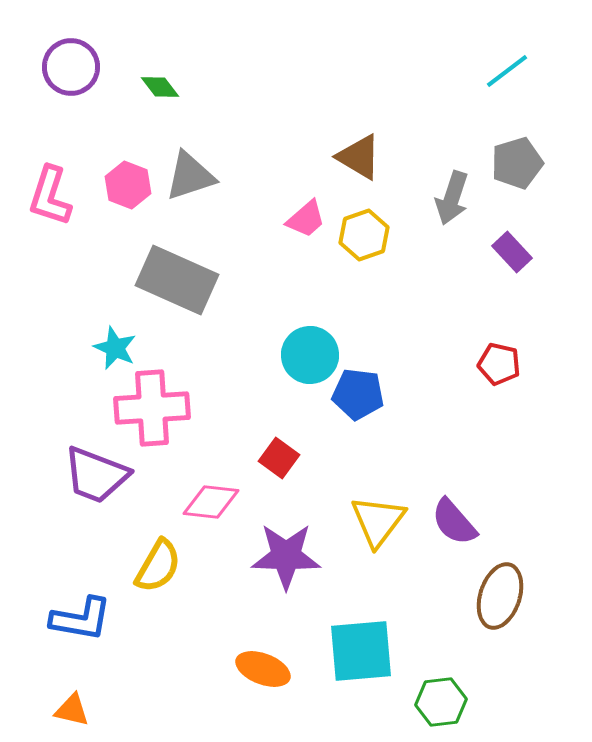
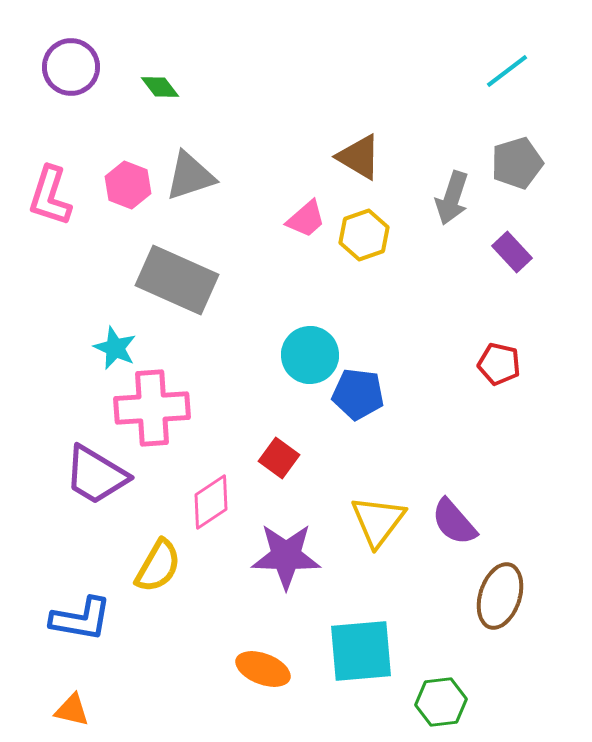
purple trapezoid: rotated 10 degrees clockwise
pink diamond: rotated 40 degrees counterclockwise
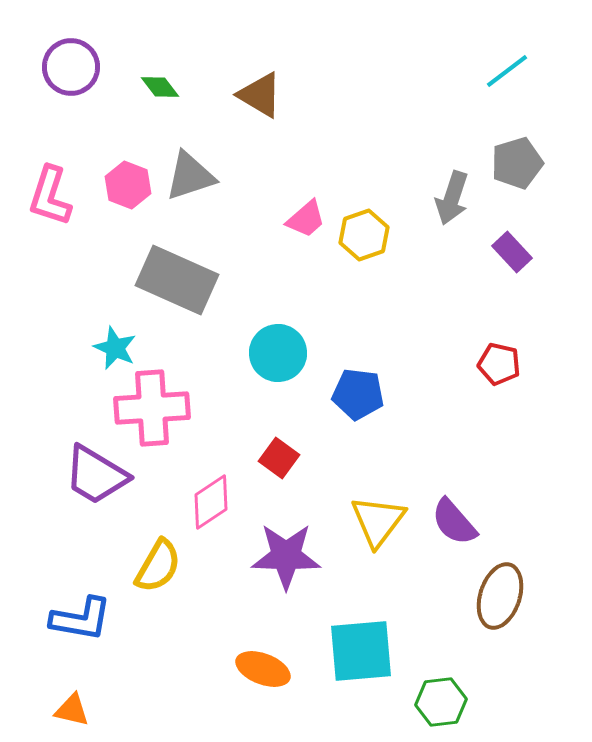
brown triangle: moved 99 px left, 62 px up
cyan circle: moved 32 px left, 2 px up
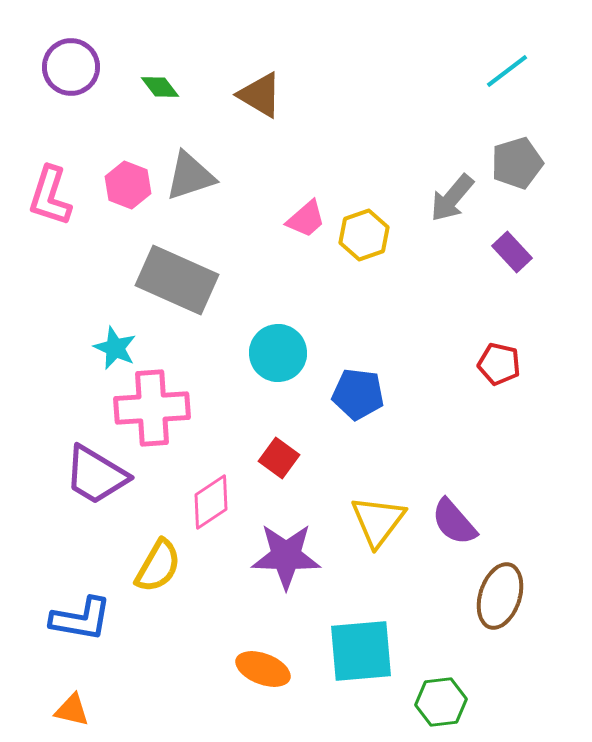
gray arrow: rotated 22 degrees clockwise
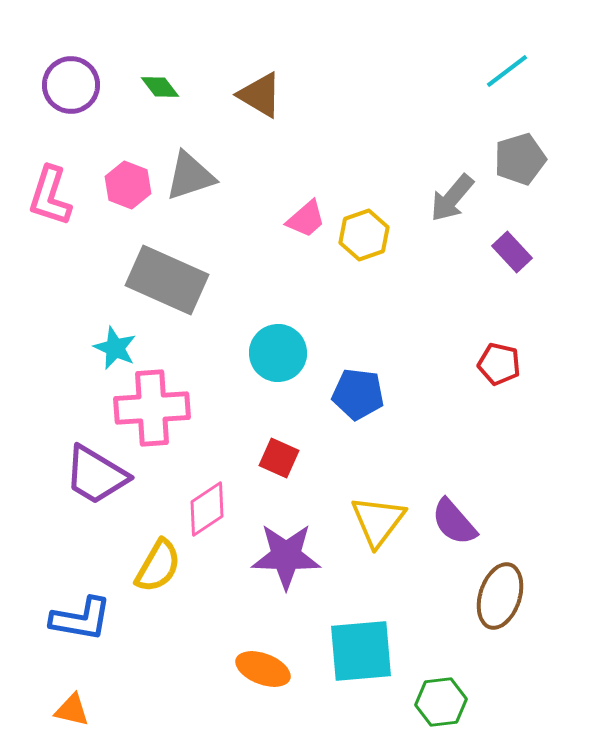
purple circle: moved 18 px down
gray pentagon: moved 3 px right, 4 px up
gray rectangle: moved 10 px left
red square: rotated 12 degrees counterclockwise
pink diamond: moved 4 px left, 7 px down
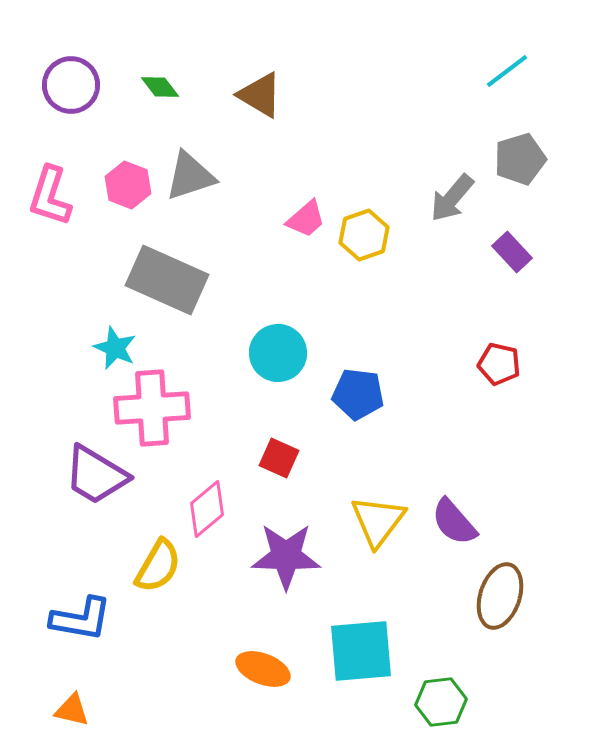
pink diamond: rotated 6 degrees counterclockwise
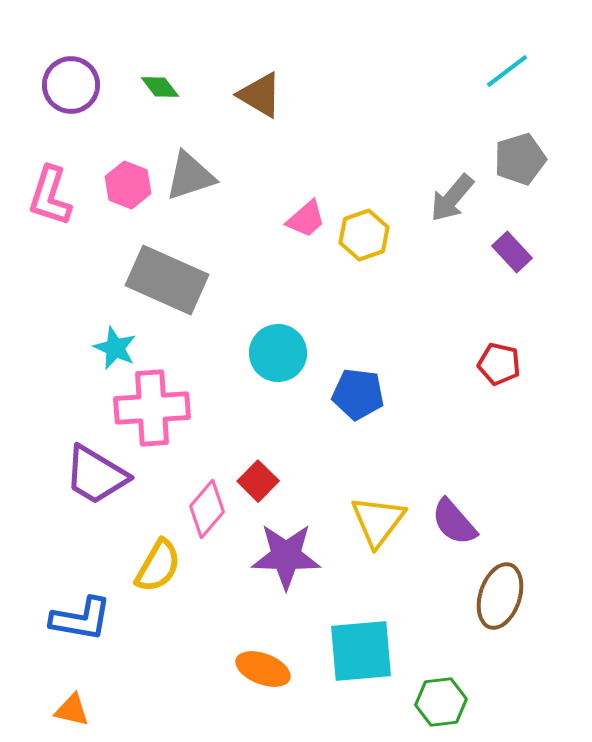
red square: moved 21 px left, 23 px down; rotated 21 degrees clockwise
pink diamond: rotated 10 degrees counterclockwise
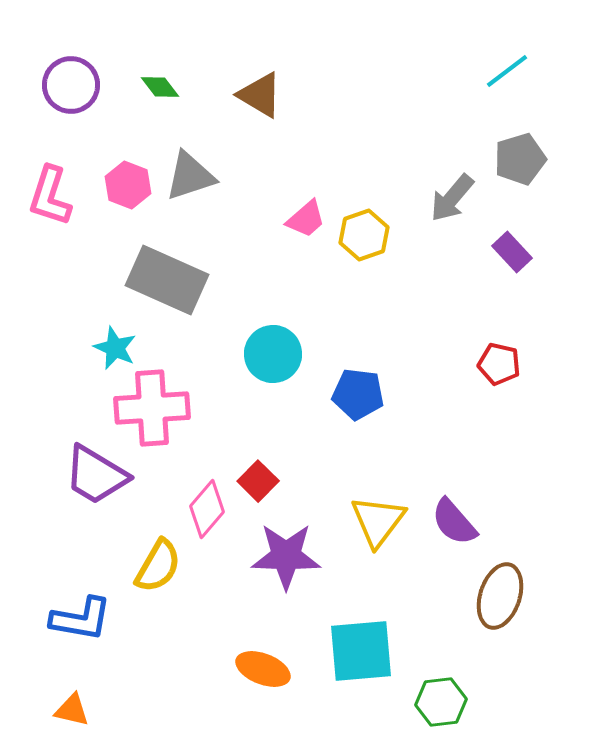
cyan circle: moved 5 px left, 1 px down
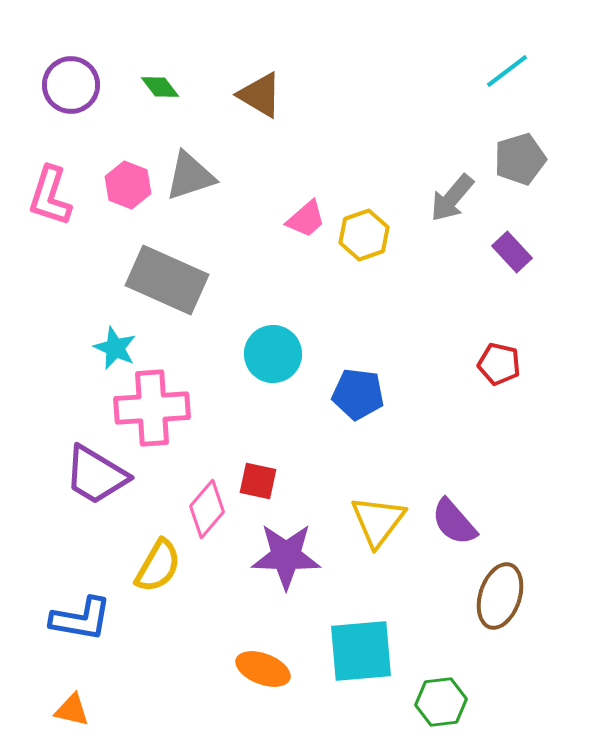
red square: rotated 33 degrees counterclockwise
